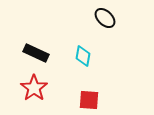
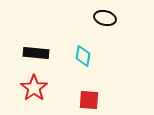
black ellipse: rotated 30 degrees counterclockwise
black rectangle: rotated 20 degrees counterclockwise
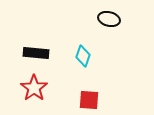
black ellipse: moved 4 px right, 1 px down
cyan diamond: rotated 10 degrees clockwise
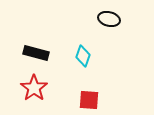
black rectangle: rotated 10 degrees clockwise
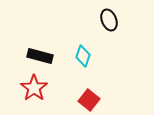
black ellipse: moved 1 px down; rotated 55 degrees clockwise
black rectangle: moved 4 px right, 3 px down
red square: rotated 35 degrees clockwise
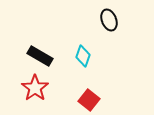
black rectangle: rotated 15 degrees clockwise
red star: moved 1 px right
